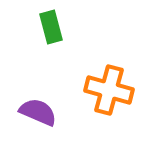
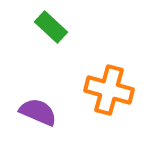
green rectangle: rotated 32 degrees counterclockwise
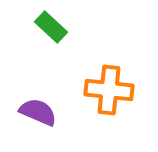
orange cross: rotated 9 degrees counterclockwise
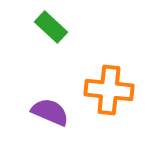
purple semicircle: moved 12 px right
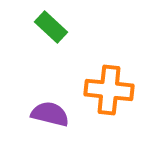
purple semicircle: moved 2 px down; rotated 9 degrees counterclockwise
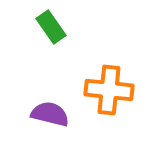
green rectangle: rotated 12 degrees clockwise
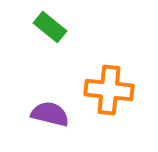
green rectangle: moved 1 px left; rotated 16 degrees counterclockwise
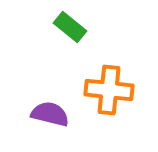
green rectangle: moved 20 px right
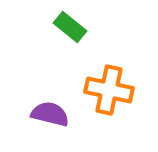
orange cross: rotated 6 degrees clockwise
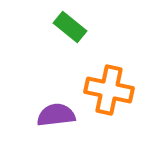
purple semicircle: moved 6 px right, 1 px down; rotated 21 degrees counterclockwise
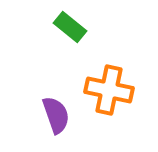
purple semicircle: rotated 78 degrees clockwise
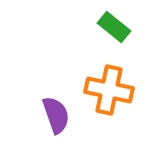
green rectangle: moved 44 px right
